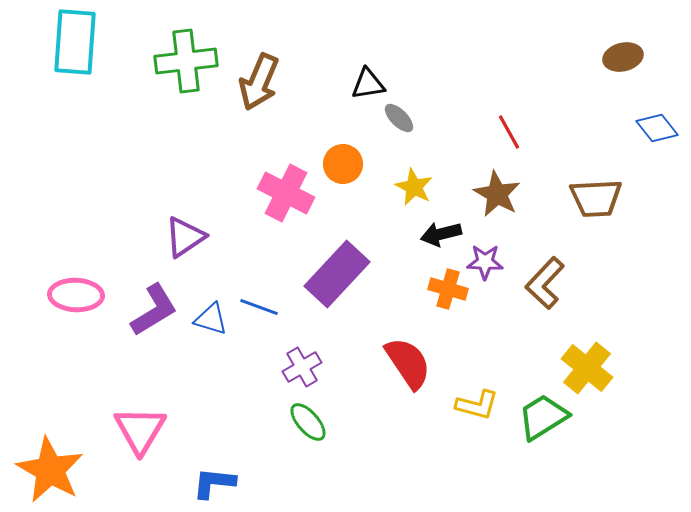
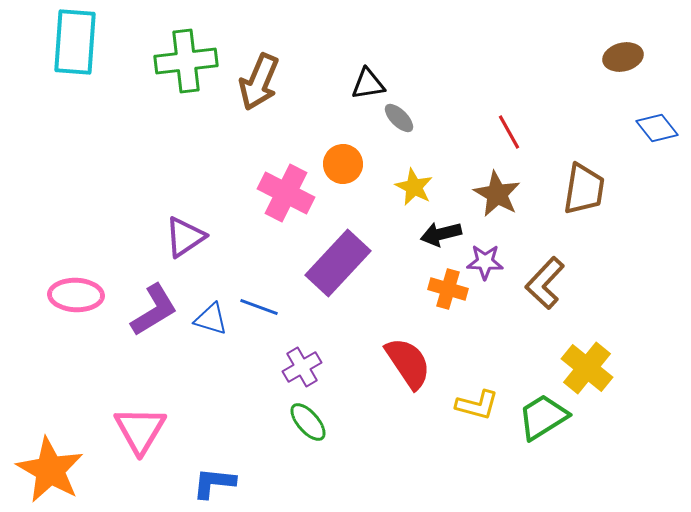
brown trapezoid: moved 12 px left, 9 px up; rotated 78 degrees counterclockwise
purple rectangle: moved 1 px right, 11 px up
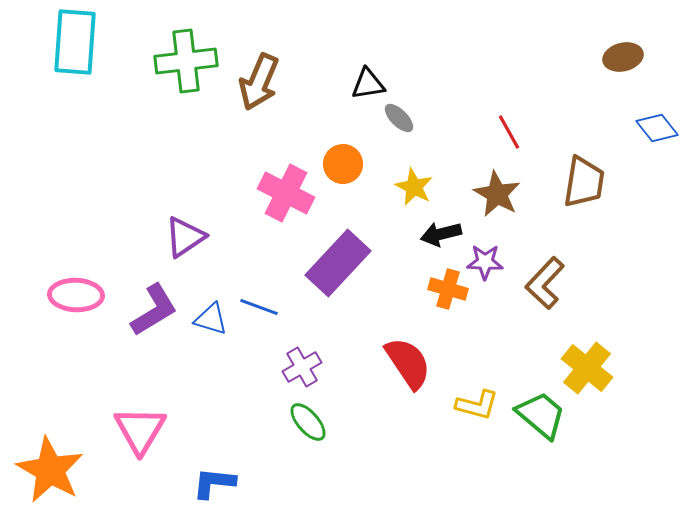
brown trapezoid: moved 7 px up
green trapezoid: moved 2 px left, 2 px up; rotated 72 degrees clockwise
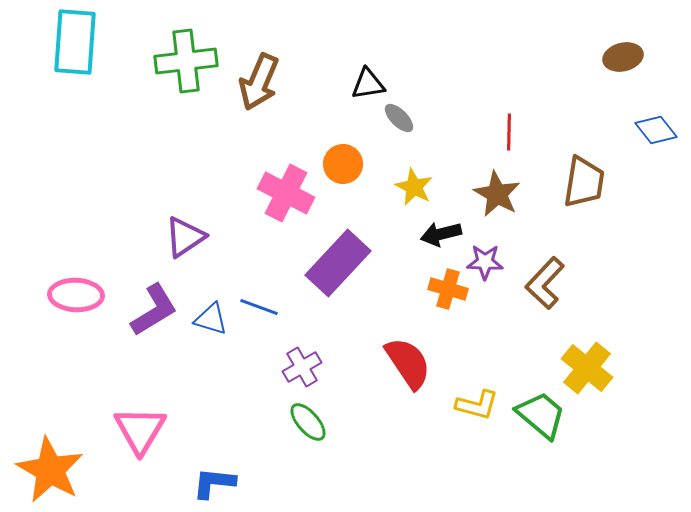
blue diamond: moved 1 px left, 2 px down
red line: rotated 30 degrees clockwise
